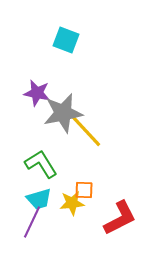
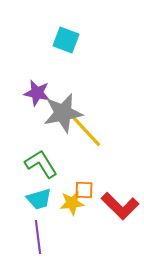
red L-shape: moved 12 px up; rotated 72 degrees clockwise
purple line: moved 6 px right, 15 px down; rotated 32 degrees counterclockwise
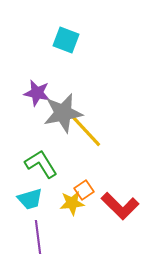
orange square: rotated 36 degrees counterclockwise
cyan trapezoid: moved 9 px left
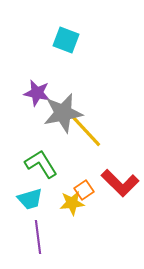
red L-shape: moved 23 px up
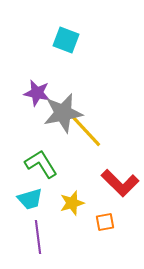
orange square: moved 21 px right, 32 px down; rotated 24 degrees clockwise
yellow star: rotated 10 degrees counterclockwise
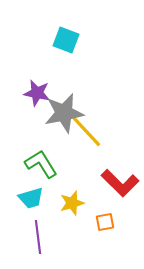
gray star: moved 1 px right
cyan trapezoid: moved 1 px right, 1 px up
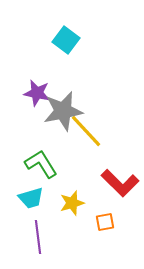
cyan square: rotated 16 degrees clockwise
gray star: moved 1 px left, 2 px up
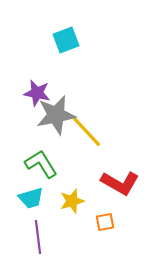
cyan square: rotated 32 degrees clockwise
gray star: moved 7 px left, 4 px down
red L-shape: rotated 15 degrees counterclockwise
yellow star: moved 2 px up
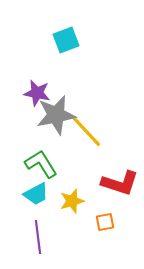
red L-shape: rotated 12 degrees counterclockwise
cyan trapezoid: moved 5 px right, 4 px up; rotated 12 degrees counterclockwise
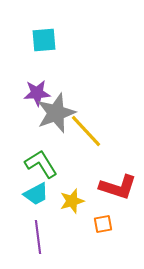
cyan square: moved 22 px left; rotated 16 degrees clockwise
purple star: rotated 16 degrees counterclockwise
gray star: moved 2 px up; rotated 9 degrees counterclockwise
red L-shape: moved 2 px left, 4 px down
orange square: moved 2 px left, 2 px down
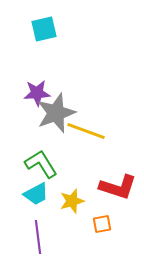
cyan square: moved 11 px up; rotated 8 degrees counterclockwise
yellow line: rotated 27 degrees counterclockwise
orange square: moved 1 px left
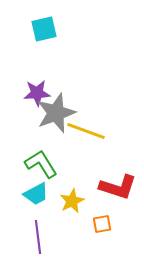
yellow star: rotated 10 degrees counterclockwise
